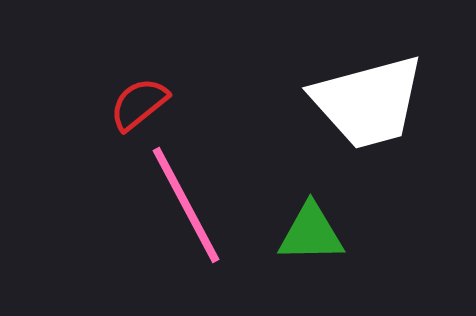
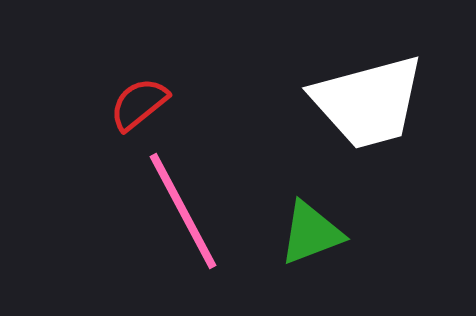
pink line: moved 3 px left, 6 px down
green triangle: rotated 20 degrees counterclockwise
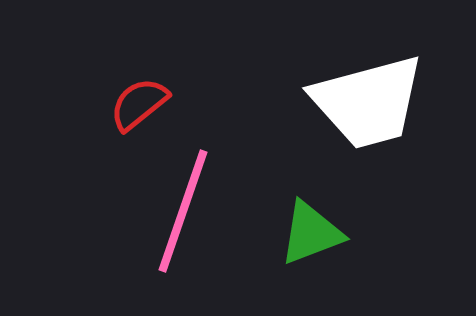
pink line: rotated 47 degrees clockwise
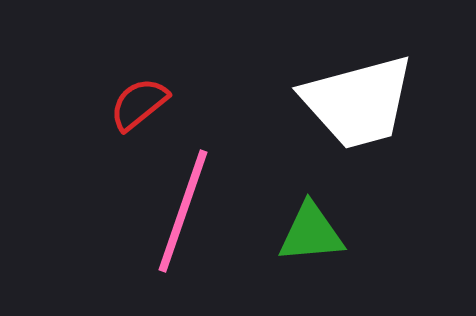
white trapezoid: moved 10 px left
green triangle: rotated 16 degrees clockwise
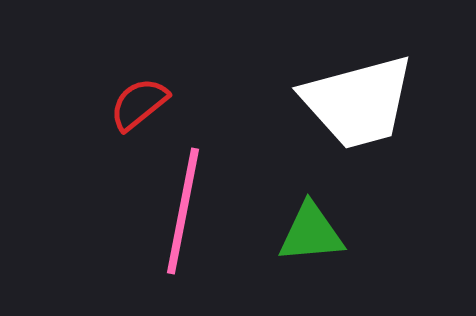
pink line: rotated 8 degrees counterclockwise
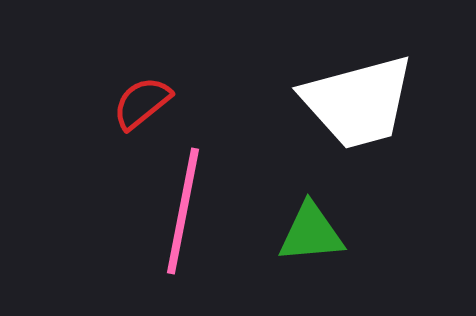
red semicircle: moved 3 px right, 1 px up
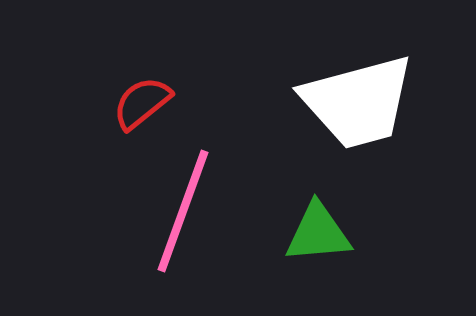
pink line: rotated 9 degrees clockwise
green triangle: moved 7 px right
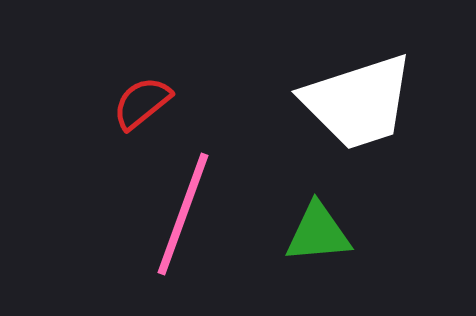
white trapezoid: rotated 3 degrees counterclockwise
pink line: moved 3 px down
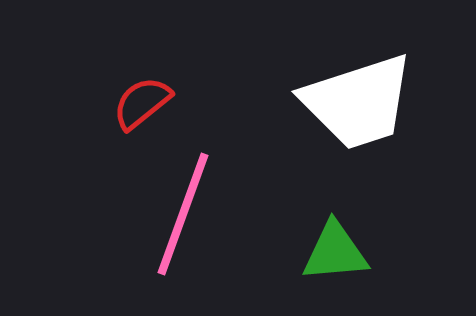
green triangle: moved 17 px right, 19 px down
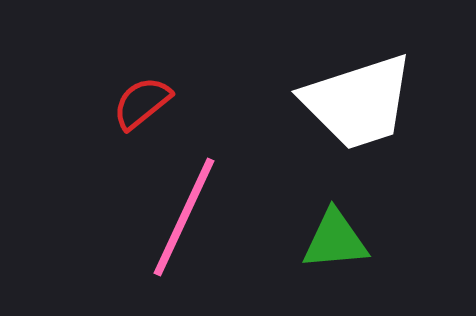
pink line: moved 1 px right, 3 px down; rotated 5 degrees clockwise
green triangle: moved 12 px up
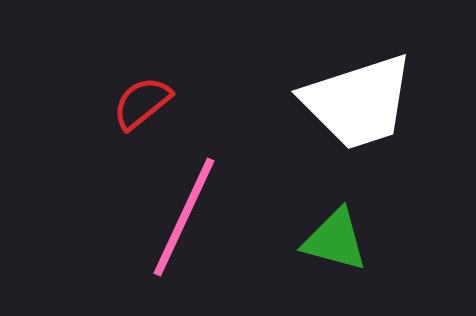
green triangle: rotated 20 degrees clockwise
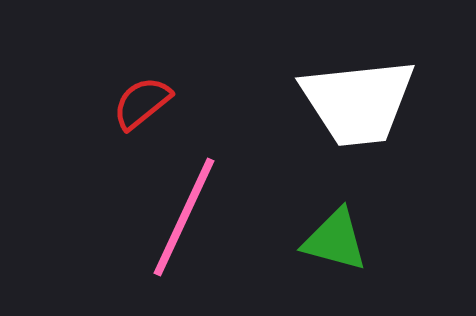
white trapezoid: rotated 12 degrees clockwise
